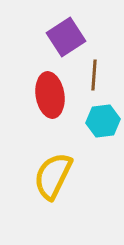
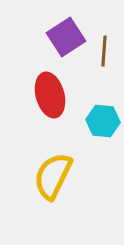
brown line: moved 10 px right, 24 px up
red ellipse: rotated 6 degrees counterclockwise
cyan hexagon: rotated 12 degrees clockwise
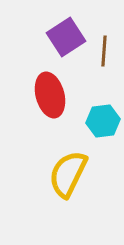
cyan hexagon: rotated 12 degrees counterclockwise
yellow semicircle: moved 15 px right, 2 px up
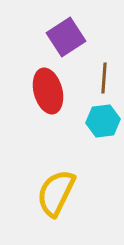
brown line: moved 27 px down
red ellipse: moved 2 px left, 4 px up
yellow semicircle: moved 12 px left, 19 px down
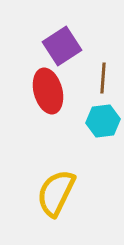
purple square: moved 4 px left, 9 px down
brown line: moved 1 px left
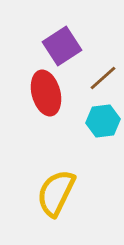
brown line: rotated 44 degrees clockwise
red ellipse: moved 2 px left, 2 px down
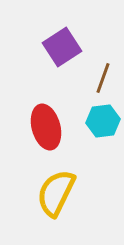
purple square: moved 1 px down
brown line: rotated 28 degrees counterclockwise
red ellipse: moved 34 px down
